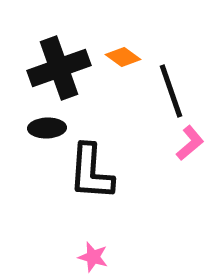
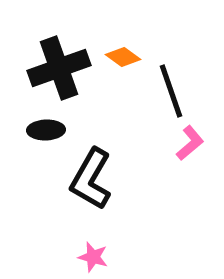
black ellipse: moved 1 px left, 2 px down
black L-shape: moved 7 px down; rotated 26 degrees clockwise
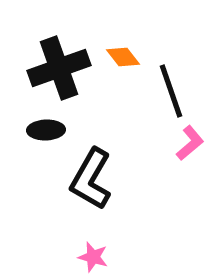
orange diamond: rotated 16 degrees clockwise
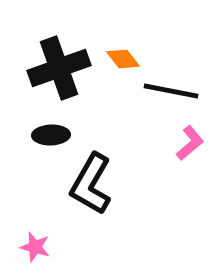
orange diamond: moved 2 px down
black line: rotated 60 degrees counterclockwise
black ellipse: moved 5 px right, 5 px down
black L-shape: moved 5 px down
pink star: moved 58 px left, 10 px up
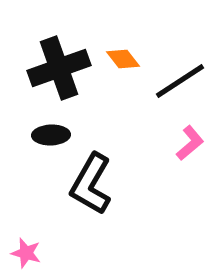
black line: moved 9 px right, 10 px up; rotated 44 degrees counterclockwise
pink star: moved 9 px left, 6 px down
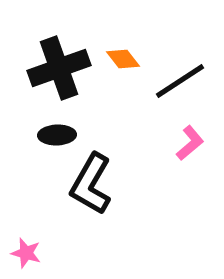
black ellipse: moved 6 px right
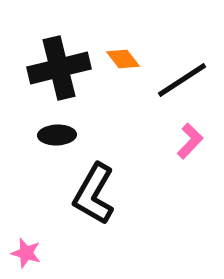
black cross: rotated 6 degrees clockwise
black line: moved 2 px right, 1 px up
pink L-shape: moved 2 px up; rotated 6 degrees counterclockwise
black L-shape: moved 3 px right, 10 px down
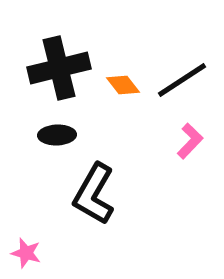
orange diamond: moved 26 px down
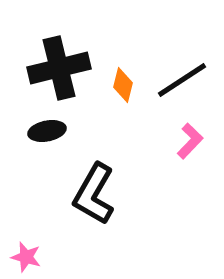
orange diamond: rotated 52 degrees clockwise
black ellipse: moved 10 px left, 4 px up; rotated 9 degrees counterclockwise
pink star: moved 4 px down
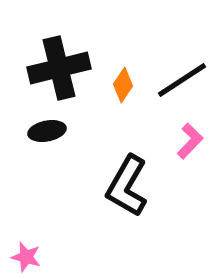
orange diamond: rotated 20 degrees clockwise
black L-shape: moved 33 px right, 8 px up
